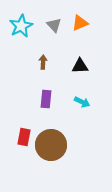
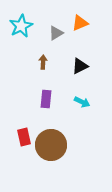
gray triangle: moved 2 px right, 8 px down; rotated 42 degrees clockwise
black triangle: rotated 24 degrees counterclockwise
red rectangle: rotated 24 degrees counterclockwise
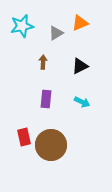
cyan star: moved 1 px right; rotated 15 degrees clockwise
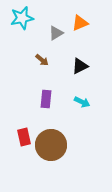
cyan star: moved 8 px up
brown arrow: moved 1 px left, 2 px up; rotated 128 degrees clockwise
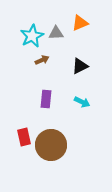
cyan star: moved 10 px right, 18 px down; rotated 15 degrees counterclockwise
gray triangle: rotated 28 degrees clockwise
brown arrow: rotated 64 degrees counterclockwise
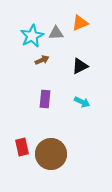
purple rectangle: moved 1 px left
red rectangle: moved 2 px left, 10 px down
brown circle: moved 9 px down
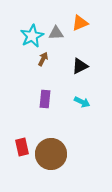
brown arrow: moved 1 px right, 1 px up; rotated 40 degrees counterclockwise
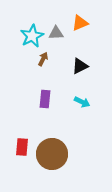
red rectangle: rotated 18 degrees clockwise
brown circle: moved 1 px right
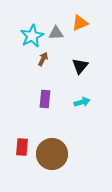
black triangle: rotated 24 degrees counterclockwise
cyan arrow: rotated 42 degrees counterclockwise
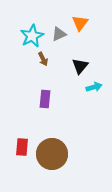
orange triangle: rotated 30 degrees counterclockwise
gray triangle: moved 3 px right, 1 px down; rotated 21 degrees counterclockwise
brown arrow: rotated 128 degrees clockwise
cyan arrow: moved 12 px right, 15 px up
